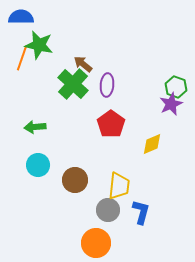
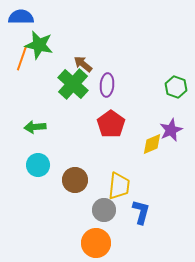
purple star: moved 26 px down
gray circle: moved 4 px left
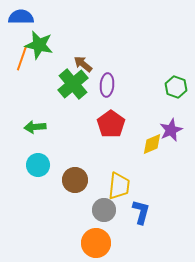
green cross: rotated 8 degrees clockwise
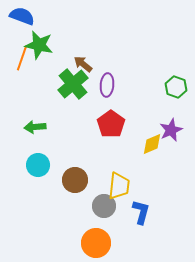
blue semicircle: moved 1 px right, 1 px up; rotated 20 degrees clockwise
gray circle: moved 4 px up
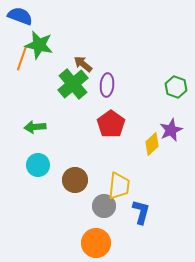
blue semicircle: moved 2 px left
yellow diamond: rotated 20 degrees counterclockwise
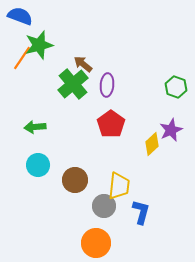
green star: rotated 28 degrees counterclockwise
orange line: rotated 15 degrees clockwise
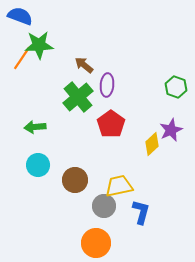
green star: rotated 12 degrees clockwise
brown arrow: moved 1 px right, 1 px down
green cross: moved 5 px right, 13 px down
yellow trapezoid: rotated 108 degrees counterclockwise
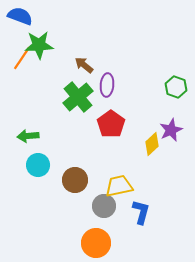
green arrow: moved 7 px left, 9 px down
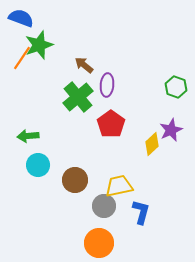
blue semicircle: moved 1 px right, 2 px down
green star: rotated 16 degrees counterclockwise
orange circle: moved 3 px right
